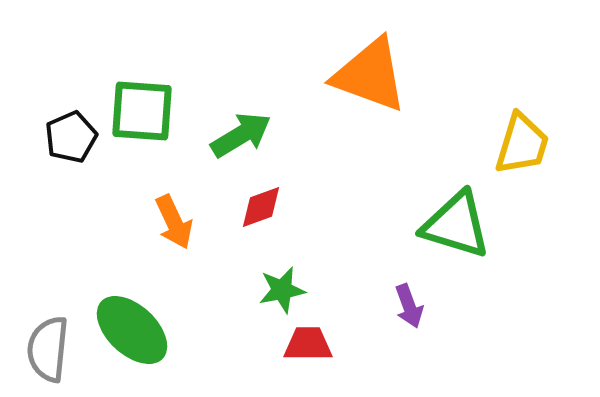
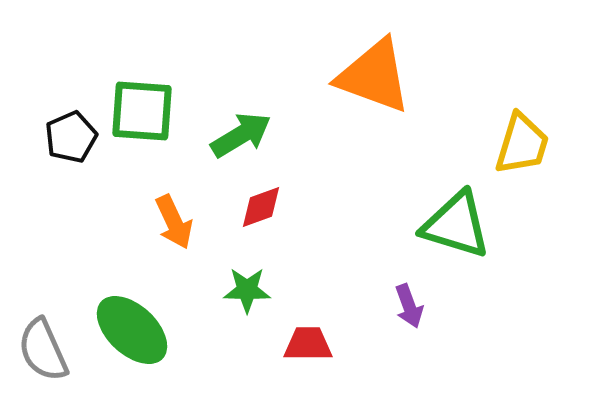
orange triangle: moved 4 px right, 1 px down
green star: moved 35 px left; rotated 12 degrees clockwise
gray semicircle: moved 5 px left, 1 px down; rotated 30 degrees counterclockwise
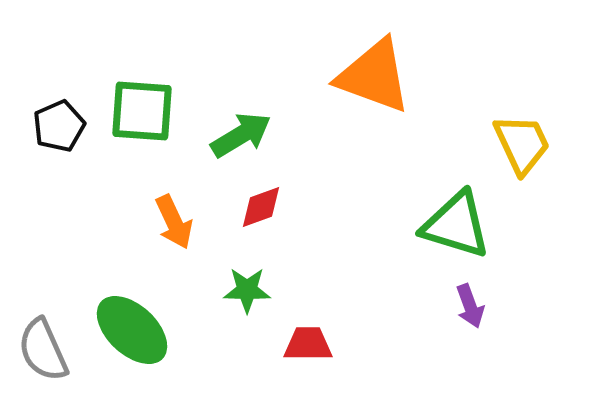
black pentagon: moved 12 px left, 11 px up
yellow trapezoid: rotated 42 degrees counterclockwise
purple arrow: moved 61 px right
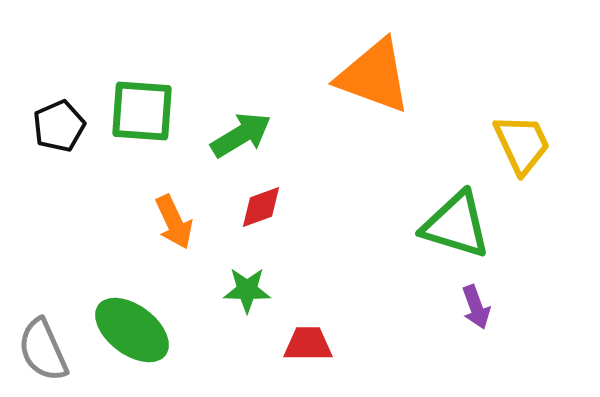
purple arrow: moved 6 px right, 1 px down
green ellipse: rotated 6 degrees counterclockwise
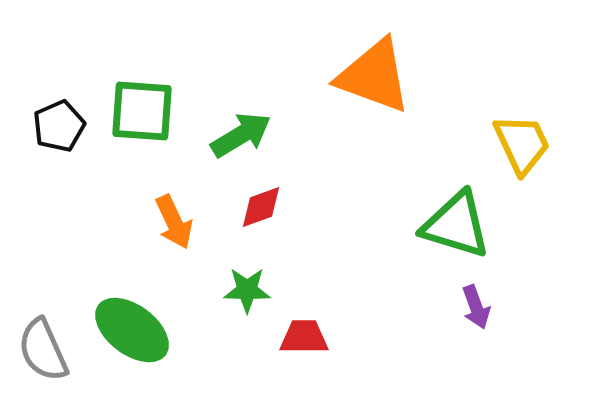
red trapezoid: moved 4 px left, 7 px up
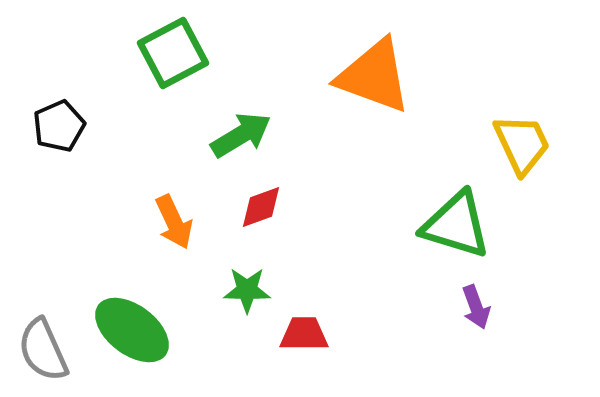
green square: moved 31 px right, 58 px up; rotated 32 degrees counterclockwise
red trapezoid: moved 3 px up
